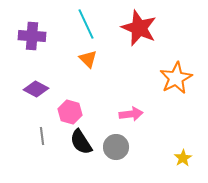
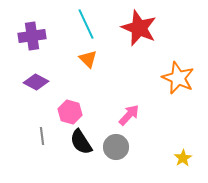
purple cross: rotated 12 degrees counterclockwise
orange star: moved 2 px right; rotated 20 degrees counterclockwise
purple diamond: moved 7 px up
pink arrow: moved 2 px left, 1 px down; rotated 40 degrees counterclockwise
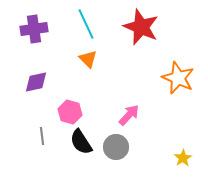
red star: moved 2 px right, 1 px up
purple cross: moved 2 px right, 7 px up
purple diamond: rotated 40 degrees counterclockwise
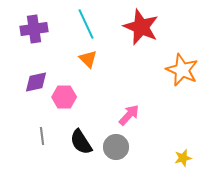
orange star: moved 4 px right, 8 px up
pink hexagon: moved 6 px left, 15 px up; rotated 15 degrees counterclockwise
yellow star: rotated 18 degrees clockwise
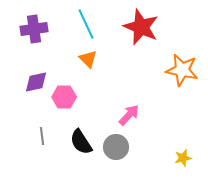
orange star: rotated 12 degrees counterclockwise
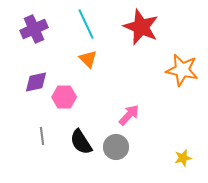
purple cross: rotated 16 degrees counterclockwise
